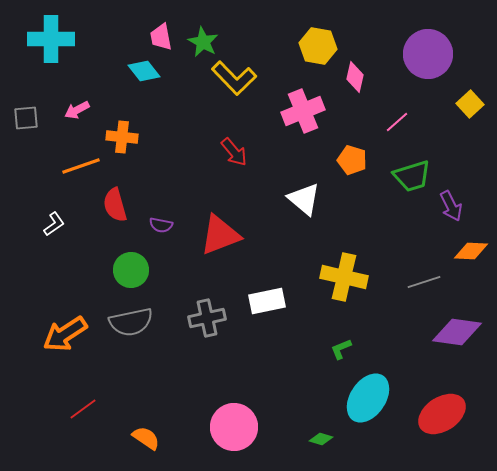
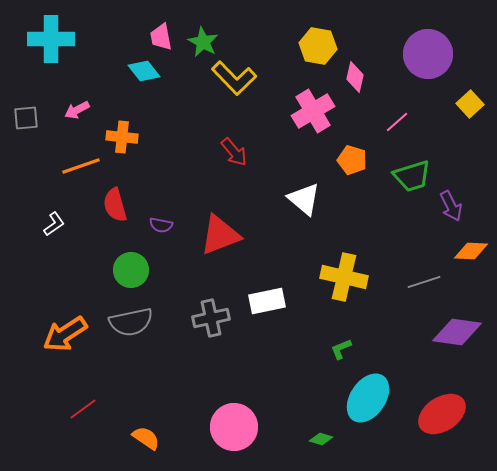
pink cross: moved 10 px right; rotated 9 degrees counterclockwise
gray cross: moved 4 px right
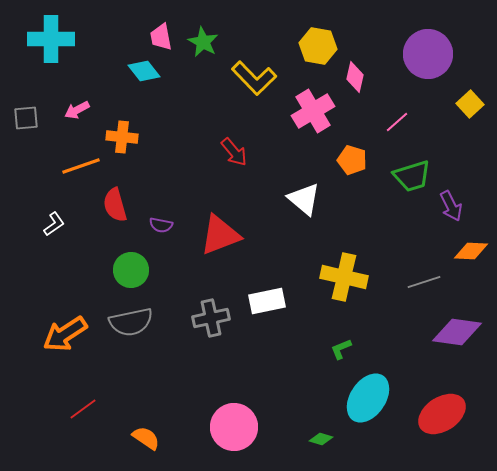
yellow L-shape: moved 20 px right
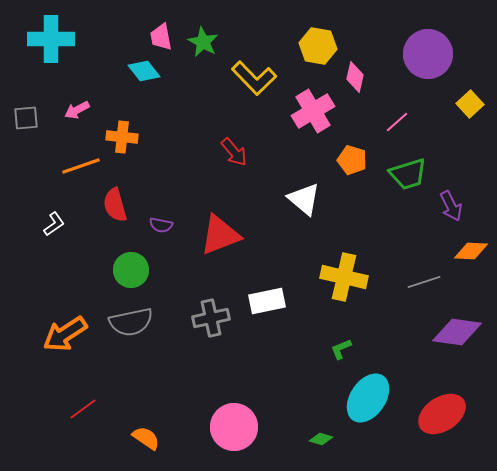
green trapezoid: moved 4 px left, 2 px up
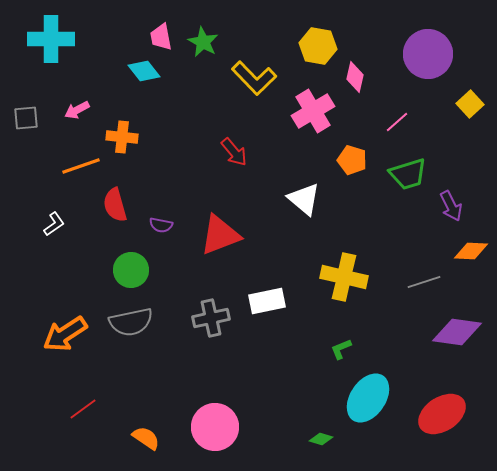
pink circle: moved 19 px left
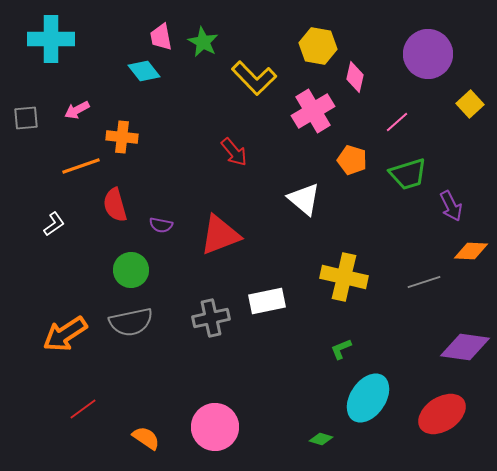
purple diamond: moved 8 px right, 15 px down
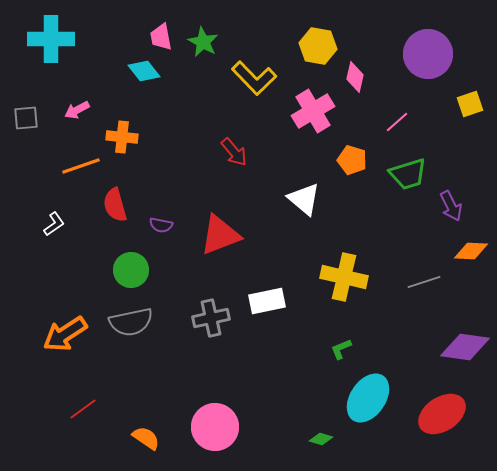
yellow square: rotated 24 degrees clockwise
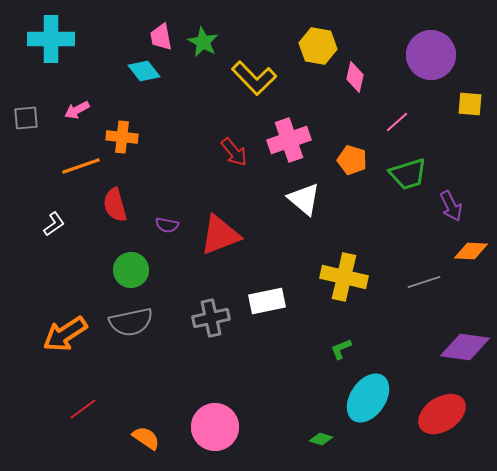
purple circle: moved 3 px right, 1 px down
yellow square: rotated 24 degrees clockwise
pink cross: moved 24 px left, 29 px down; rotated 12 degrees clockwise
purple semicircle: moved 6 px right
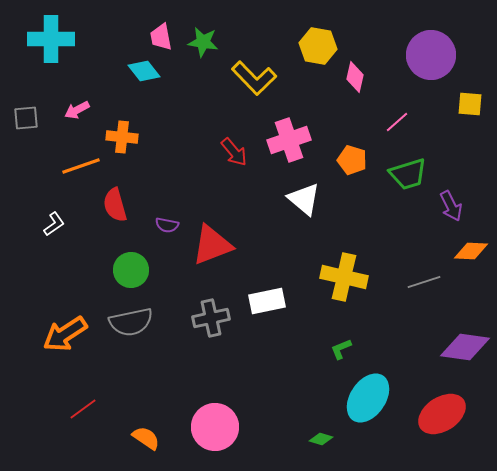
green star: rotated 20 degrees counterclockwise
red triangle: moved 8 px left, 10 px down
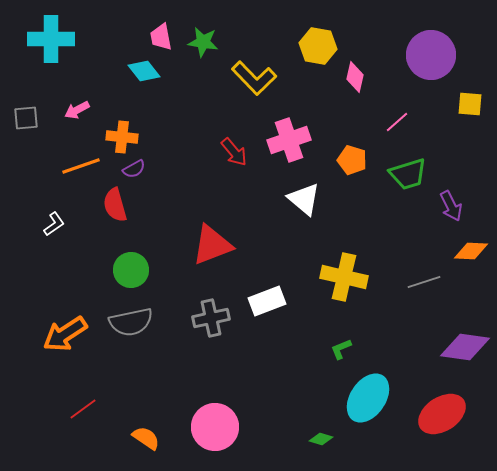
purple semicircle: moved 33 px left, 56 px up; rotated 40 degrees counterclockwise
white rectangle: rotated 9 degrees counterclockwise
